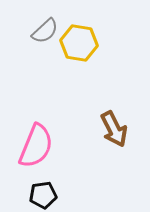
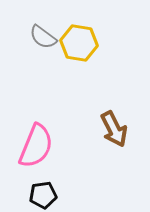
gray semicircle: moved 2 px left, 6 px down; rotated 80 degrees clockwise
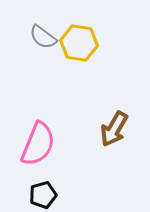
brown arrow: rotated 57 degrees clockwise
pink semicircle: moved 2 px right, 2 px up
black pentagon: rotated 8 degrees counterclockwise
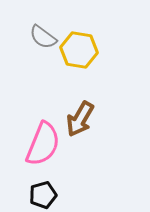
yellow hexagon: moved 7 px down
brown arrow: moved 34 px left, 10 px up
pink semicircle: moved 5 px right
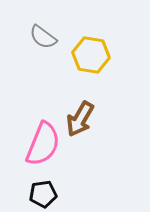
yellow hexagon: moved 12 px right, 5 px down
black pentagon: moved 1 px up; rotated 8 degrees clockwise
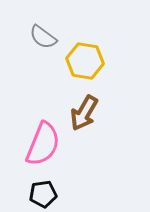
yellow hexagon: moved 6 px left, 6 px down
brown arrow: moved 4 px right, 6 px up
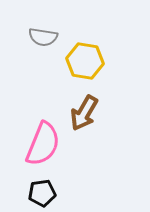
gray semicircle: rotated 28 degrees counterclockwise
black pentagon: moved 1 px left, 1 px up
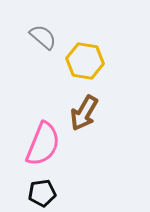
gray semicircle: rotated 148 degrees counterclockwise
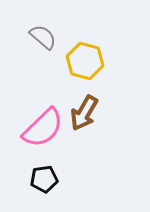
yellow hexagon: rotated 6 degrees clockwise
pink semicircle: moved 16 px up; rotated 24 degrees clockwise
black pentagon: moved 2 px right, 14 px up
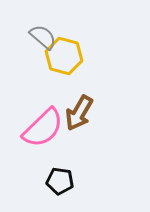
yellow hexagon: moved 21 px left, 5 px up
brown arrow: moved 5 px left
black pentagon: moved 16 px right, 2 px down; rotated 16 degrees clockwise
